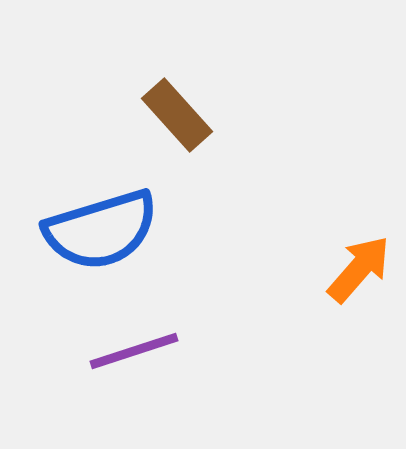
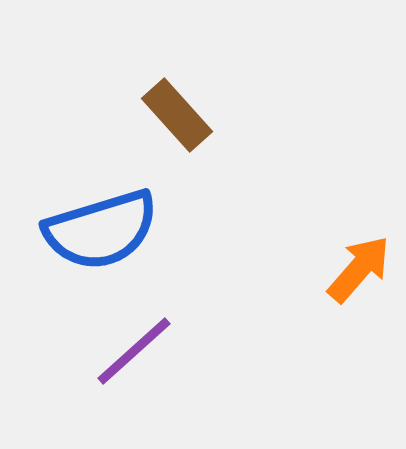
purple line: rotated 24 degrees counterclockwise
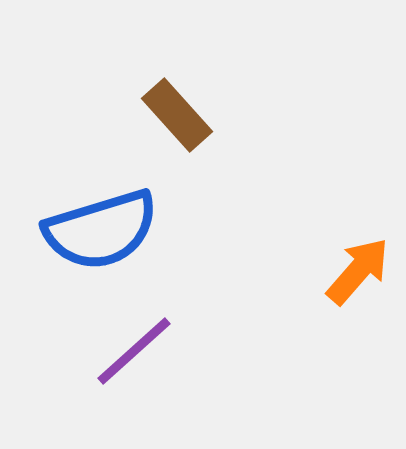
orange arrow: moved 1 px left, 2 px down
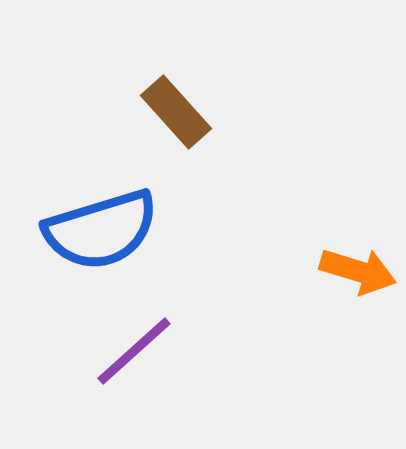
brown rectangle: moved 1 px left, 3 px up
orange arrow: rotated 66 degrees clockwise
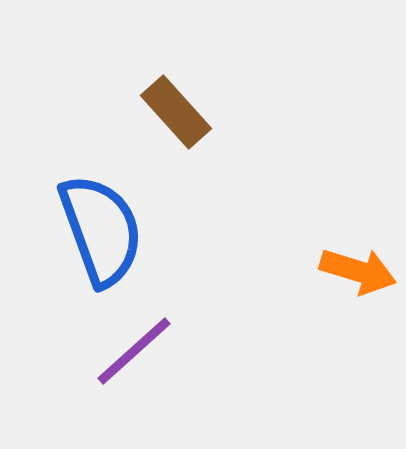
blue semicircle: rotated 93 degrees counterclockwise
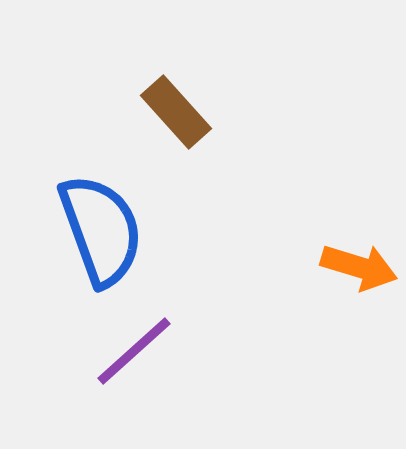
orange arrow: moved 1 px right, 4 px up
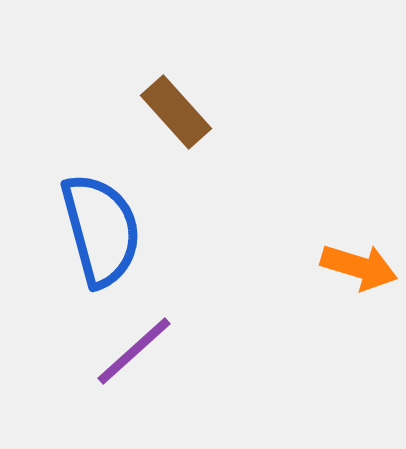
blue semicircle: rotated 5 degrees clockwise
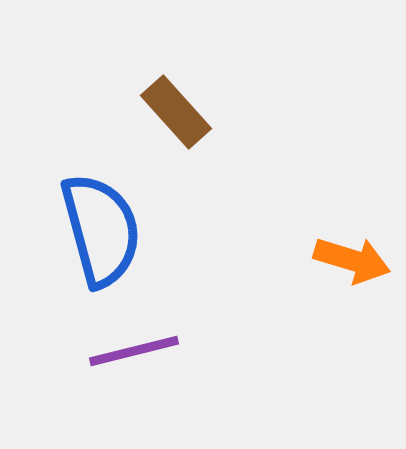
orange arrow: moved 7 px left, 7 px up
purple line: rotated 28 degrees clockwise
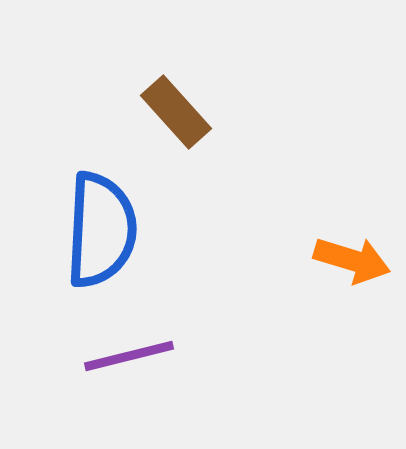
blue semicircle: rotated 18 degrees clockwise
purple line: moved 5 px left, 5 px down
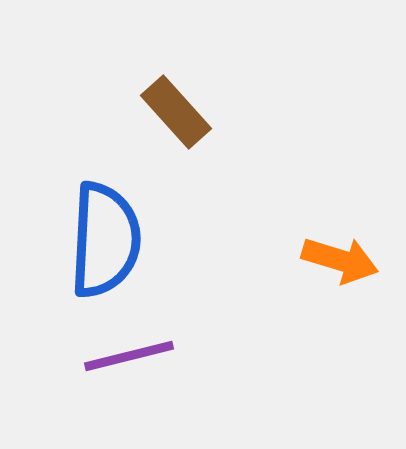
blue semicircle: moved 4 px right, 10 px down
orange arrow: moved 12 px left
